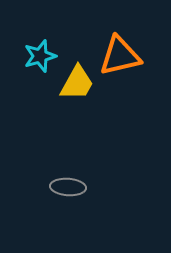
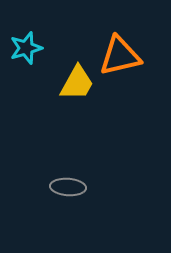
cyan star: moved 14 px left, 8 px up
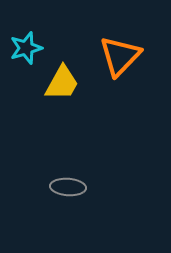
orange triangle: rotated 33 degrees counterclockwise
yellow trapezoid: moved 15 px left
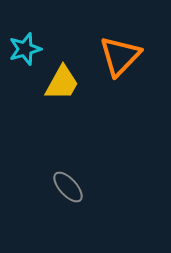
cyan star: moved 1 px left, 1 px down
gray ellipse: rotated 44 degrees clockwise
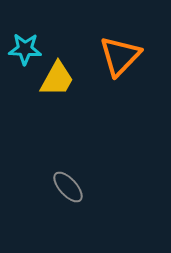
cyan star: rotated 20 degrees clockwise
yellow trapezoid: moved 5 px left, 4 px up
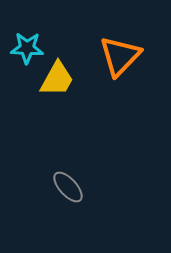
cyan star: moved 2 px right, 1 px up
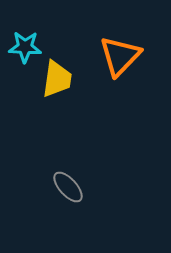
cyan star: moved 2 px left, 1 px up
yellow trapezoid: rotated 21 degrees counterclockwise
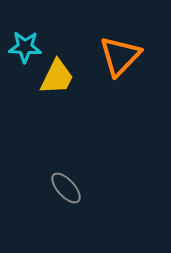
yellow trapezoid: moved 2 px up; rotated 18 degrees clockwise
gray ellipse: moved 2 px left, 1 px down
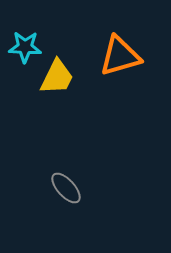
orange triangle: rotated 30 degrees clockwise
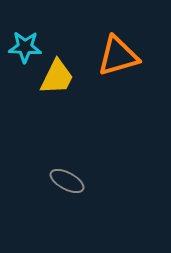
orange triangle: moved 2 px left
gray ellipse: moved 1 px right, 7 px up; rotated 20 degrees counterclockwise
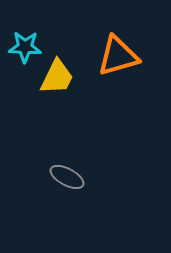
gray ellipse: moved 4 px up
